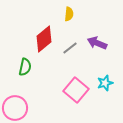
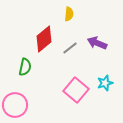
pink circle: moved 3 px up
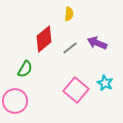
green semicircle: moved 2 px down; rotated 18 degrees clockwise
cyan star: rotated 28 degrees counterclockwise
pink circle: moved 4 px up
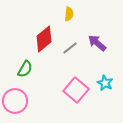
purple arrow: rotated 18 degrees clockwise
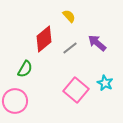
yellow semicircle: moved 2 px down; rotated 48 degrees counterclockwise
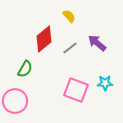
cyan star: rotated 28 degrees counterclockwise
pink square: rotated 20 degrees counterclockwise
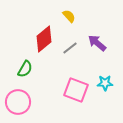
pink circle: moved 3 px right, 1 px down
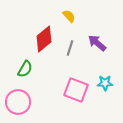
gray line: rotated 35 degrees counterclockwise
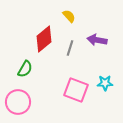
purple arrow: moved 3 px up; rotated 30 degrees counterclockwise
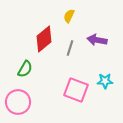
yellow semicircle: rotated 112 degrees counterclockwise
cyan star: moved 2 px up
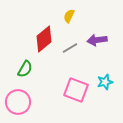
purple arrow: rotated 18 degrees counterclockwise
gray line: rotated 42 degrees clockwise
cyan star: moved 1 px down; rotated 14 degrees counterclockwise
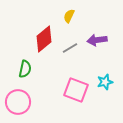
green semicircle: rotated 18 degrees counterclockwise
